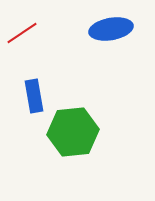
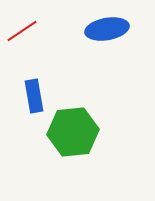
blue ellipse: moved 4 px left
red line: moved 2 px up
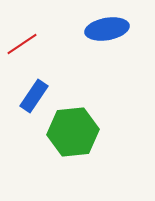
red line: moved 13 px down
blue rectangle: rotated 44 degrees clockwise
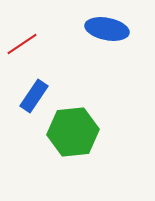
blue ellipse: rotated 21 degrees clockwise
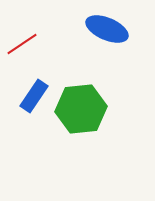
blue ellipse: rotated 12 degrees clockwise
green hexagon: moved 8 px right, 23 px up
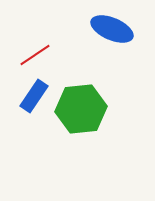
blue ellipse: moved 5 px right
red line: moved 13 px right, 11 px down
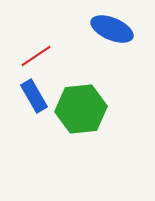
red line: moved 1 px right, 1 px down
blue rectangle: rotated 64 degrees counterclockwise
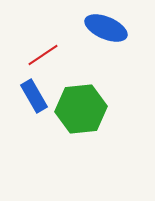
blue ellipse: moved 6 px left, 1 px up
red line: moved 7 px right, 1 px up
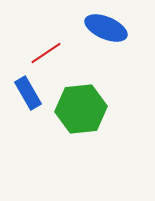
red line: moved 3 px right, 2 px up
blue rectangle: moved 6 px left, 3 px up
